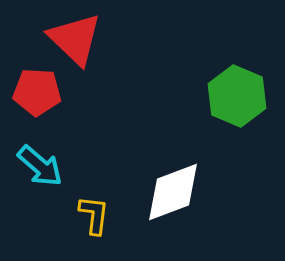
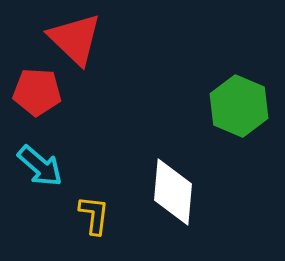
green hexagon: moved 2 px right, 10 px down
white diamond: rotated 64 degrees counterclockwise
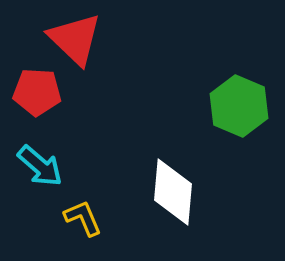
yellow L-shape: moved 11 px left, 3 px down; rotated 30 degrees counterclockwise
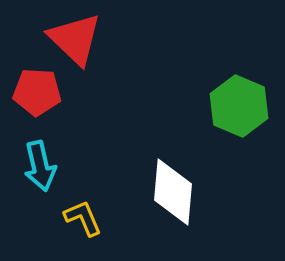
cyan arrow: rotated 36 degrees clockwise
